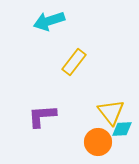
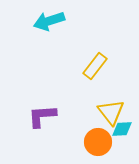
yellow rectangle: moved 21 px right, 4 px down
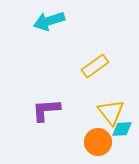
yellow rectangle: rotated 16 degrees clockwise
purple L-shape: moved 4 px right, 6 px up
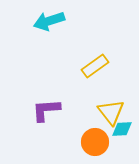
orange circle: moved 3 px left
